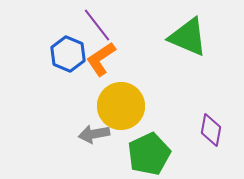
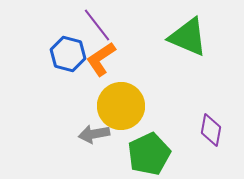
blue hexagon: rotated 8 degrees counterclockwise
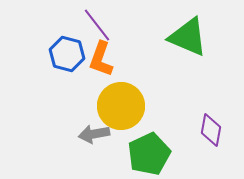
blue hexagon: moved 1 px left
orange L-shape: rotated 36 degrees counterclockwise
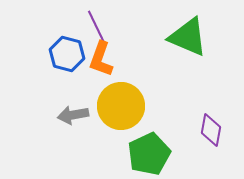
purple line: moved 3 px down; rotated 12 degrees clockwise
gray arrow: moved 21 px left, 19 px up
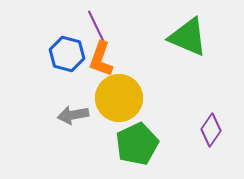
yellow circle: moved 2 px left, 8 px up
purple diamond: rotated 24 degrees clockwise
green pentagon: moved 12 px left, 10 px up
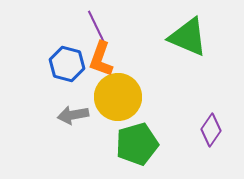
blue hexagon: moved 10 px down
yellow circle: moved 1 px left, 1 px up
green pentagon: rotated 9 degrees clockwise
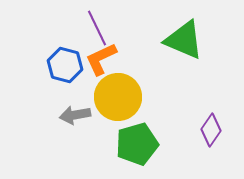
green triangle: moved 4 px left, 3 px down
orange L-shape: rotated 45 degrees clockwise
blue hexagon: moved 2 px left, 1 px down
gray arrow: moved 2 px right
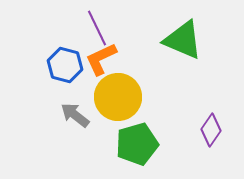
green triangle: moved 1 px left
gray arrow: rotated 48 degrees clockwise
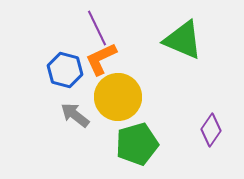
blue hexagon: moved 5 px down
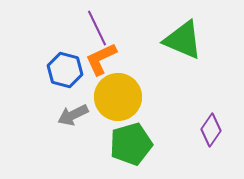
gray arrow: moved 2 px left; rotated 64 degrees counterclockwise
green pentagon: moved 6 px left
